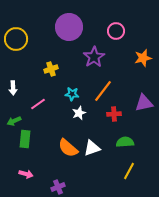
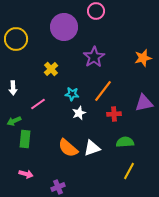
purple circle: moved 5 px left
pink circle: moved 20 px left, 20 px up
yellow cross: rotated 24 degrees counterclockwise
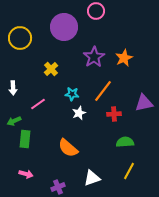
yellow circle: moved 4 px right, 1 px up
orange star: moved 19 px left; rotated 12 degrees counterclockwise
white triangle: moved 30 px down
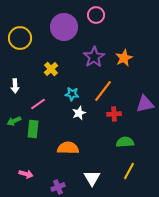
pink circle: moved 4 px down
white arrow: moved 2 px right, 2 px up
purple triangle: moved 1 px right, 1 px down
green rectangle: moved 8 px right, 10 px up
orange semicircle: rotated 140 degrees clockwise
white triangle: rotated 42 degrees counterclockwise
